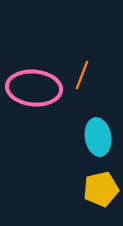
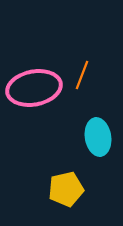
pink ellipse: rotated 16 degrees counterclockwise
yellow pentagon: moved 35 px left
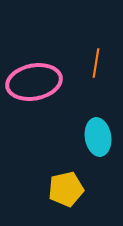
orange line: moved 14 px right, 12 px up; rotated 12 degrees counterclockwise
pink ellipse: moved 6 px up
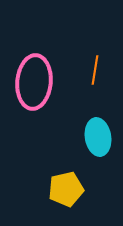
orange line: moved 1 px left, 7 px down
pink ellipse: rotated 74 degrees counterclockwise
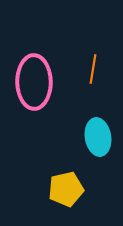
orange line: moved 2 px left, 1 px up
pink ellipse: rotated 6 degrees counterclockwise
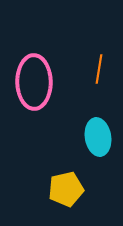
orange line: moved 6 px right
